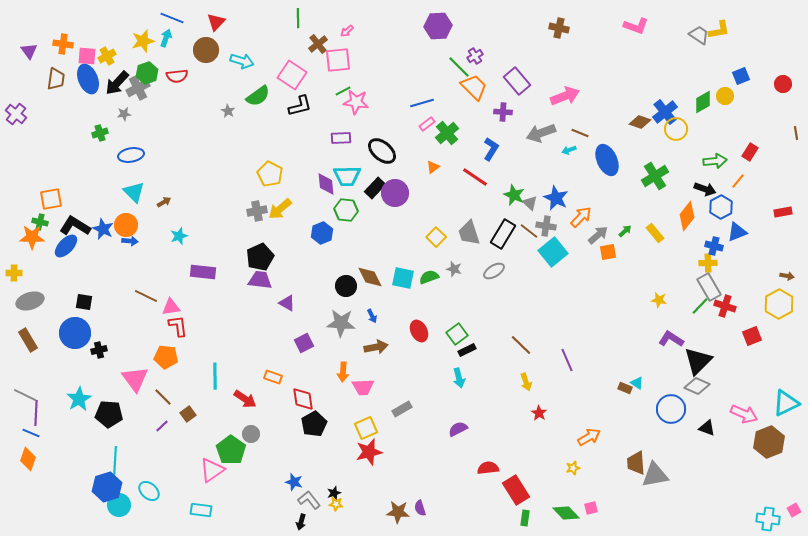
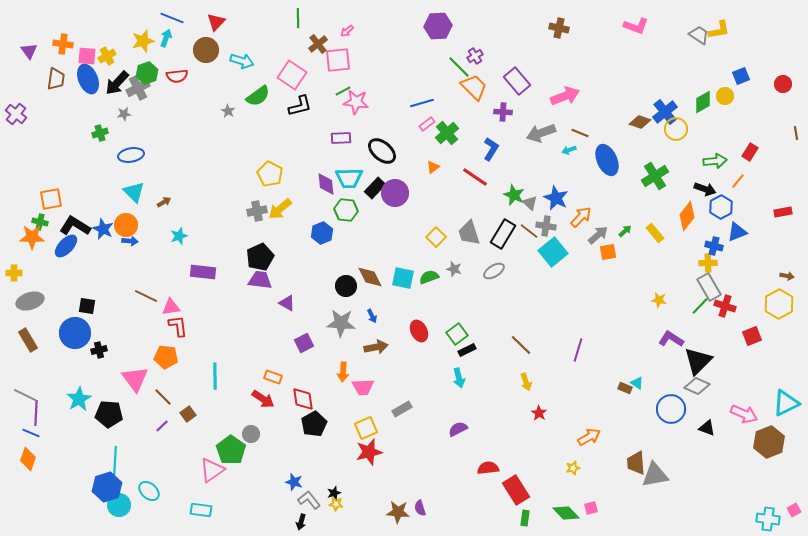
cyan trapezoid at (347, 176): moved 2 px right, 2 px down
black square at (84, 302): moved 3 px right, 4 px down
purple line at (567, 360): moved 11 px right, 10 px up; rotated 40 degrees clockwise
red arrow at (245, 399): moved 18 px right
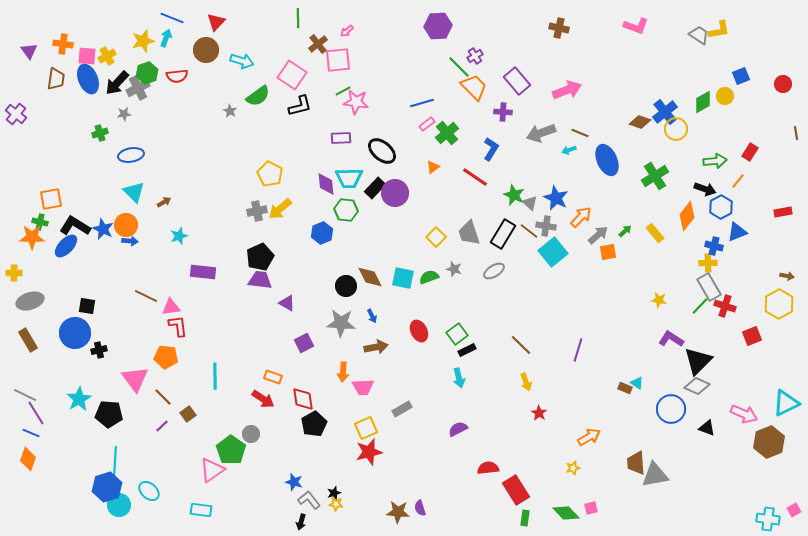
pink arrow at (565, 96): moved 2 px right, 6 px up
gray star at (228, 111): moved 2 px right
purple line at (36, 413): rotated 35 degrees counterclockwise
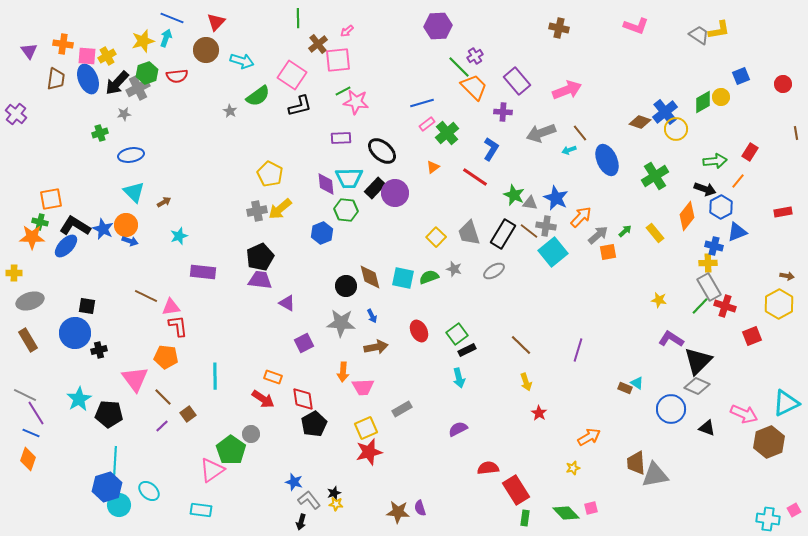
yellow circle at (725, 96): moved 4 px left, 1 px down
brown line at (580, 133): rotated 30 degrees clockwise
gray triangle at (530, 203): rotated 35 degrees counterclockwise
blue arrow at (130, 241): rotated 14 degrees clockwise
brown diamond at (370, 277): rotated 12 degrees clockwise
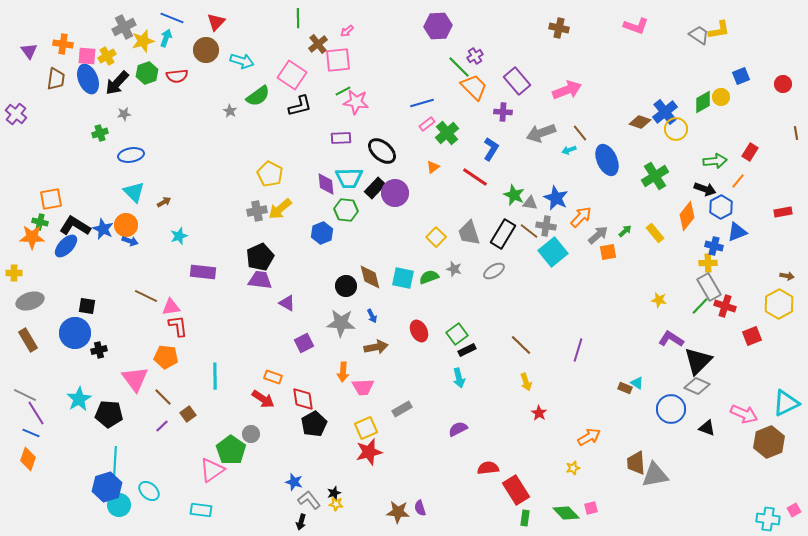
gray cross at (138, 88): moved 14 px left, 61 px up
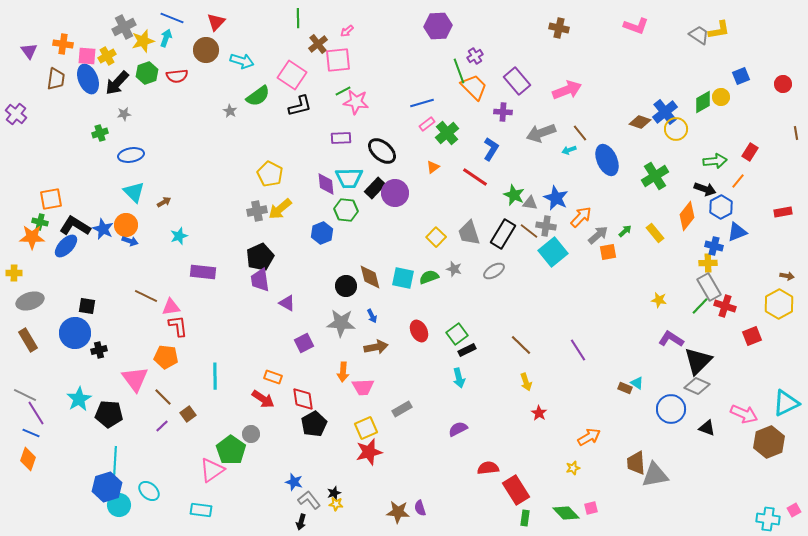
green line at (459, 67): moved 4 px down; rotated 25 degrees clockwise
purple trapezoid at (260, 280): rotated 105 degrees counterclockwise
purple line at (578, 350): rotated 50 degrees counterclockwise
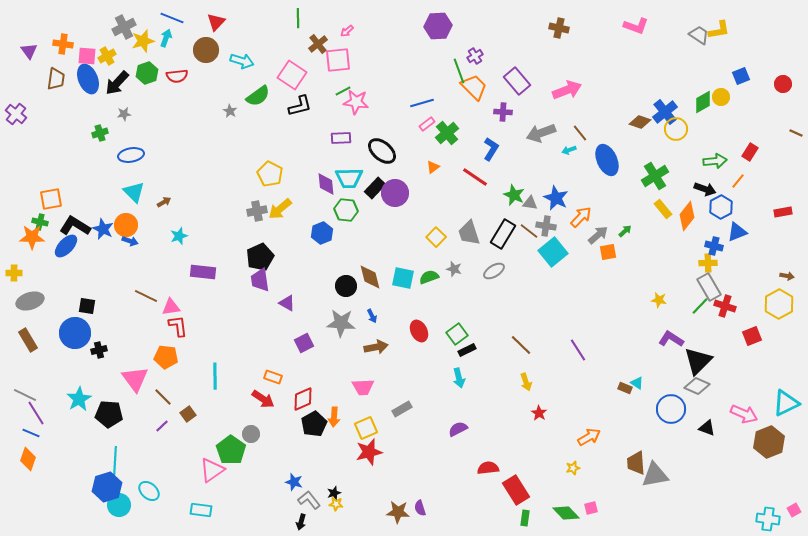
brown line at (796, 133): rotated 56 degrees counterclockwise
yellow rectangle at (655, 233): moved 8 px right, 24 px up
orange arrow at (343, 372): moved 9 px left, 45 px down
red diamond at (303, 399): rotated 75 degrees clockwise
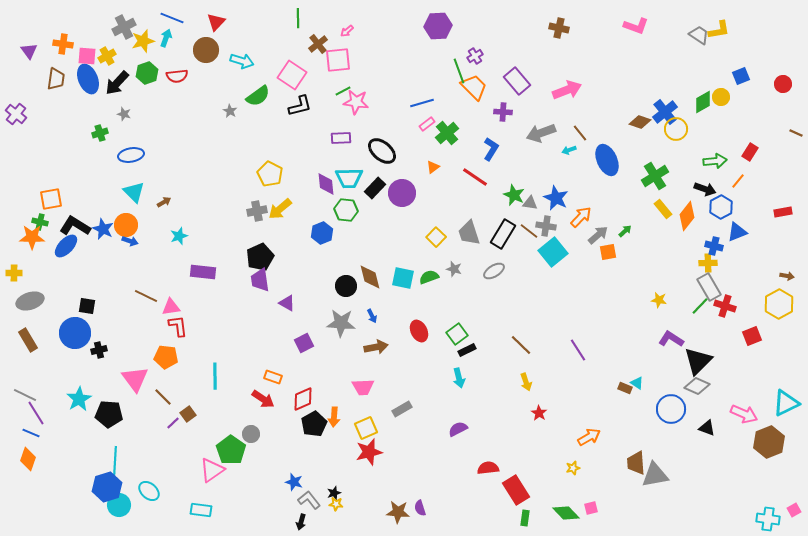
gray star at (124, 114): rotated 24 degrees clockwise
purple circle at (395, 193): moved 7 px right
purple line at (162, 426): moved 11 px right, 3 px up
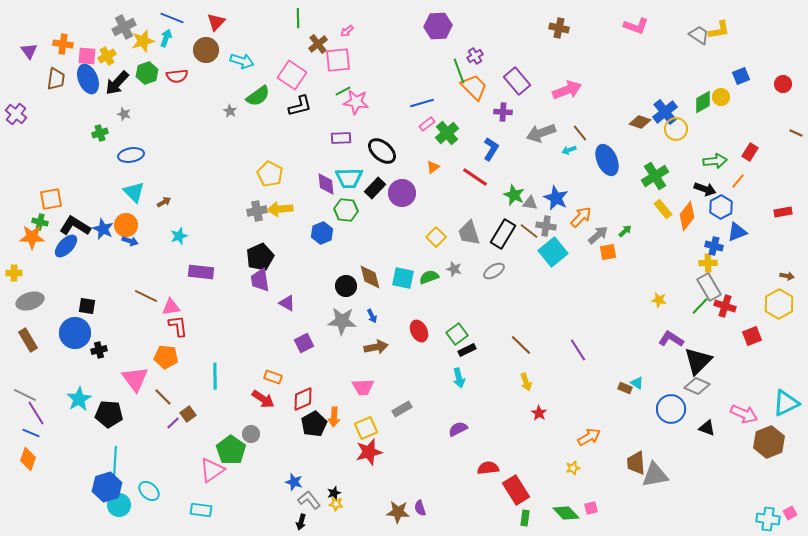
yellow arrow at (280, 209): rotated 35 degrees clockwise
purple rectangle at (203, 272): moved 2 px left
gray star at (341, 323): moved 1 px right, 2 px up
pink square at (794, 510): moved 4 px left, 3 px down
